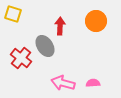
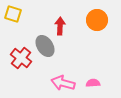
orange circle: moved 1 px right, 1 px up
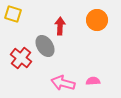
pink semicircle: moved 2 px up
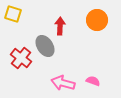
pink semicircle: rotated 24 degrees clockwise
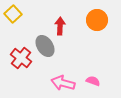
yellow square: rotated 30 degrees clockwise
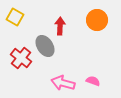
yellow square: moved 2 px right, 3 px down; rotated 18 degrees counterclockwise
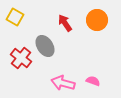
red arrow: moved 5 px right, 3 px up; rotated 36 degrees counterclockwise
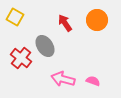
pink arrow: moved 4 px up
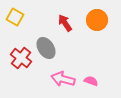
gray ellipse: moved 1 px right, 2 px down
pink semicircle: moved 2 px left
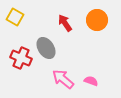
red cross: rotated 15 degrees counterclockwise
pink arrow: rotated 25 degrees clockwise
